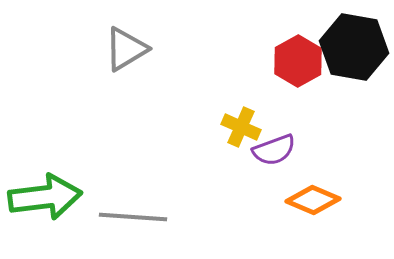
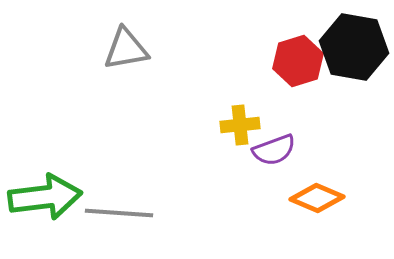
gray triangle: rotated 21 degrees clockwise
red hexagon: rotated 12 degrees clockwise
yellow cross: moved 1 px left, 2 px up; rotated 30 degrees counterclockwise
orange diamond: moved 4 px right, 2 px up
gray line: moved 14 px left, 4 px up
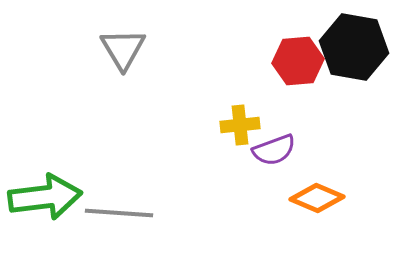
gray triangle: moved 3 px left; rotated 51 degrees counterclockwise
red hexagon: rotated 12 degrees clockwise
